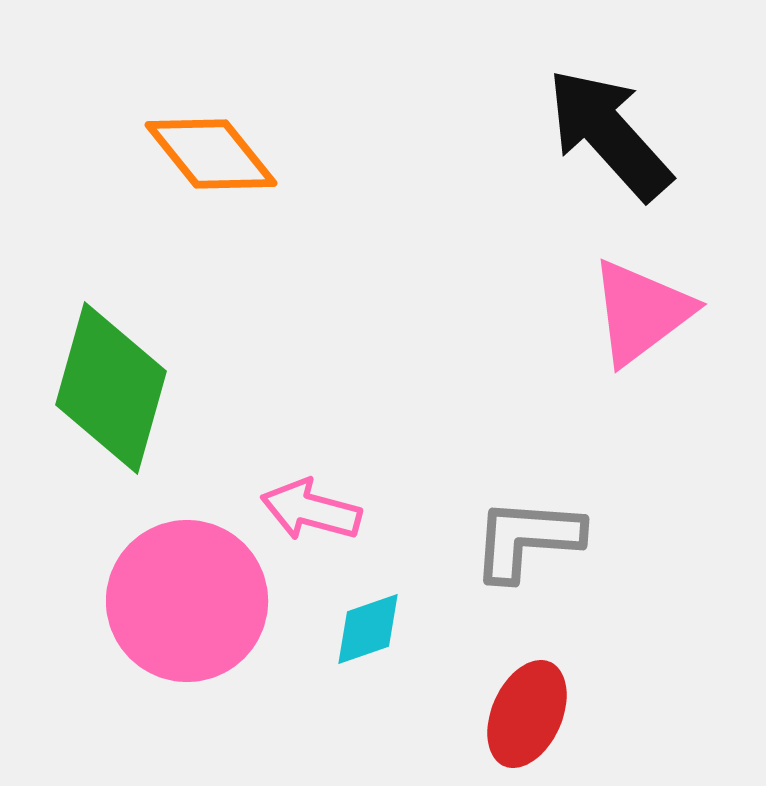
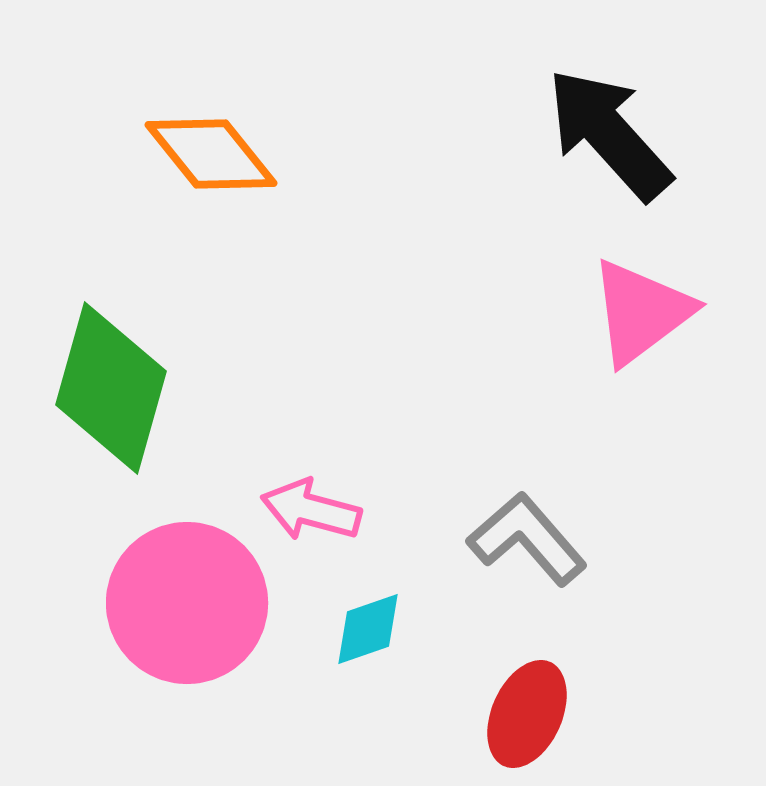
gray L-shape: rotated 45 degrees clockwise
pink circle: moved 2 px down
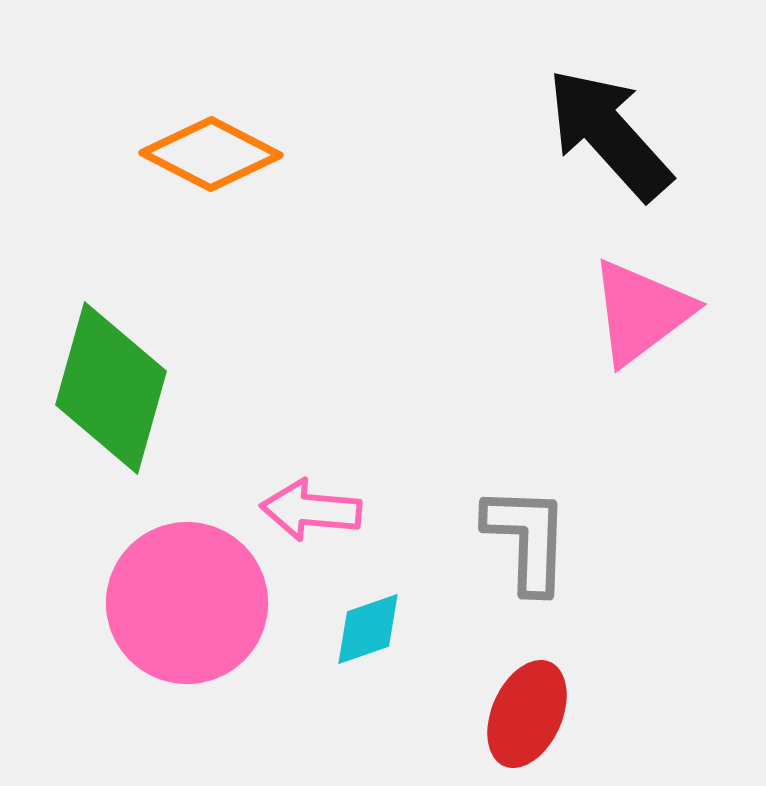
orange diamond: rotated 24 degrees counterclockwise
pink arrow: rotated 10 degrees counterclockwise
gray L-shape: rotated 43 degrees clockwise
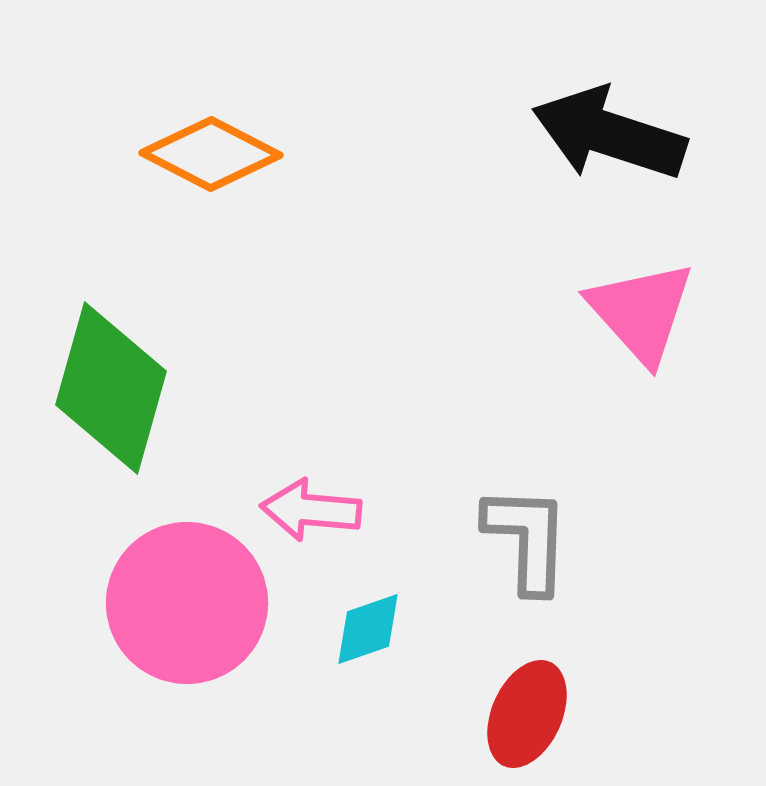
black arrow: rotated 30 degrees counterclockwise
pink triangle: rotated 35 degrees counterclockwise
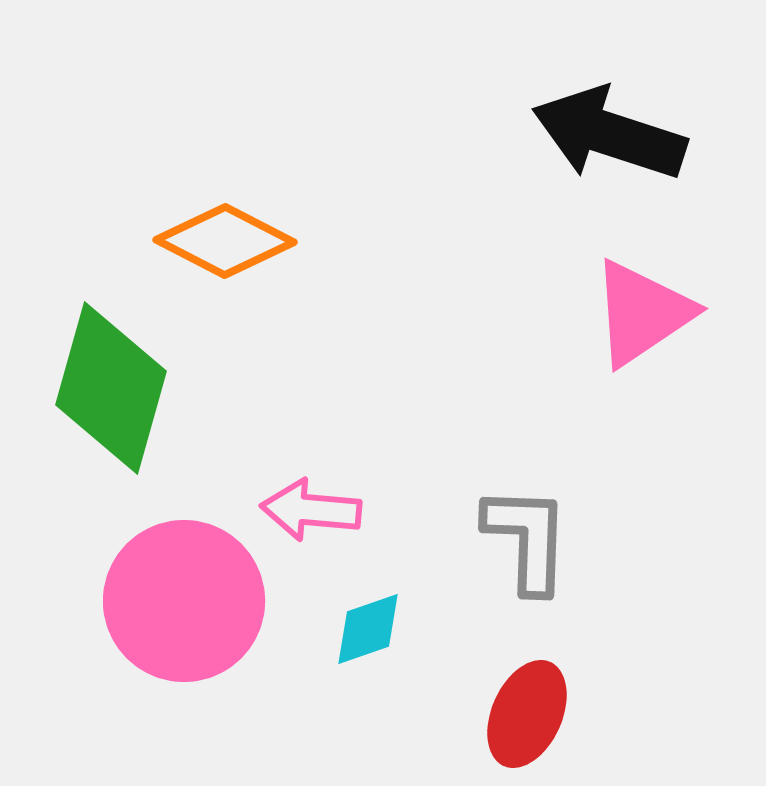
orange diamond: moved 14 px right, 87 px down
pink triangle: moved 1 px right, 1 px down; rotated 38 degrees clockwise
pink circle: moved 3 px left, 2 px up
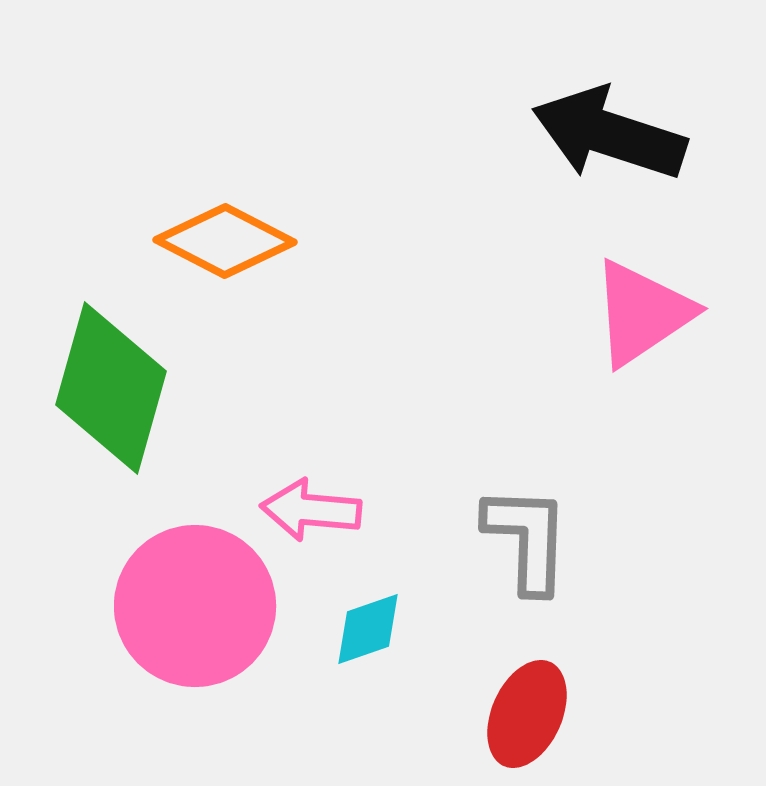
pink circle: moved 11 px right, 5 px down
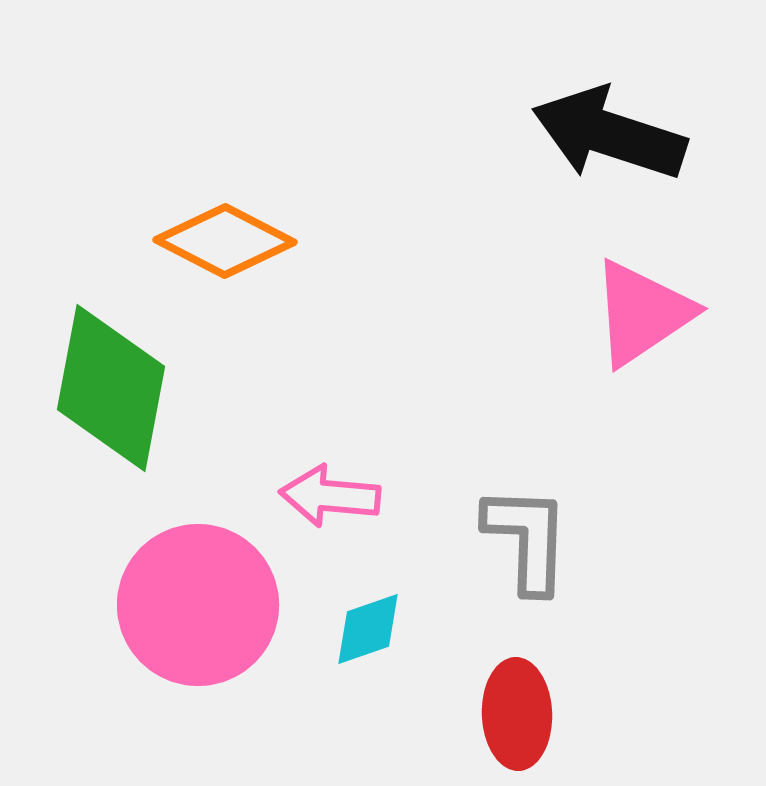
green diamond: rotated 5 degrees counterclockwise
pink arrow: moved 19 px right, 14 px up
pink circle: moved 3 px right, 1 px up
red ellipse: moved 10 px left; rotated 26 degrees counterclockwise
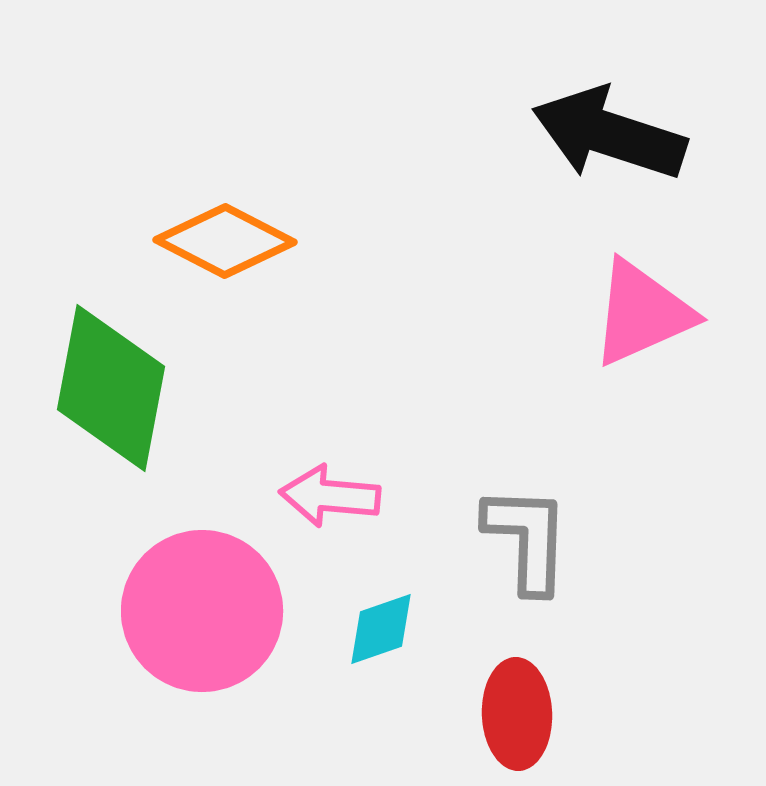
pink triangle: rotated 10 degrees clockwise
pink circle: moved 4 px right, 6 px down
cyan diamond: moved 13 px right
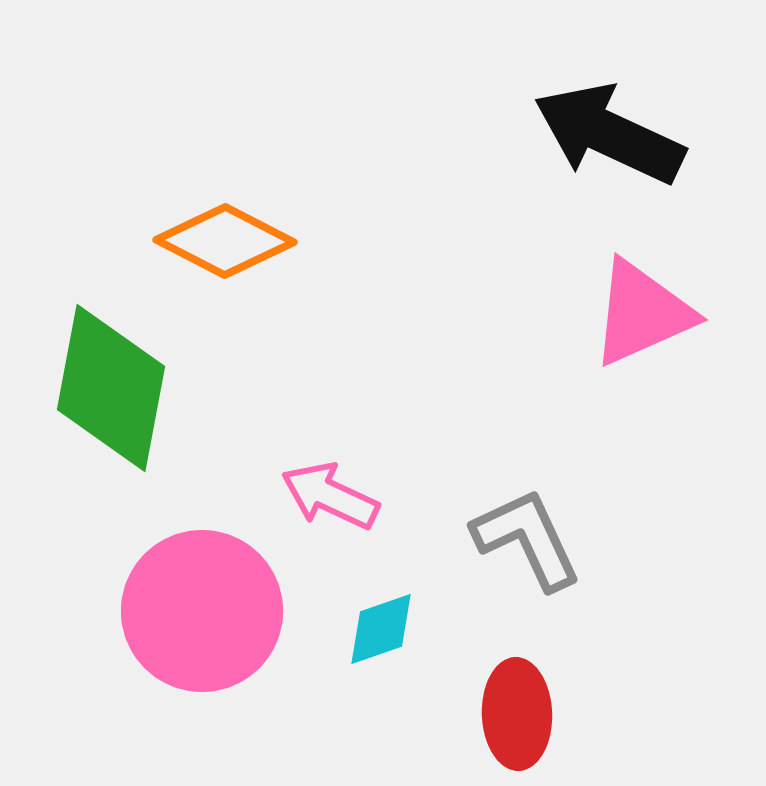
black arrow: rotated 7 degrees clockwise
pink arrow: rotated 20 degrees clockwise
gray L-shape: rotated 27 degrees counterclockwise
